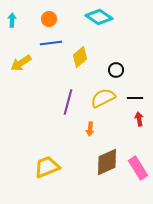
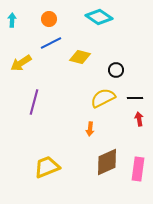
blue line: rotated 20 degrees counterclockwise
yellow diamond: rotated 55 degrees clockwise
purple line: moved 34 px left
pink rectangle: moved 1 px down; rotated 40 degrees clockwise
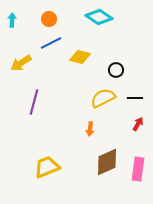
red arrow: moved 1 px left, 5 px down; rotated 40 degrees clockwise
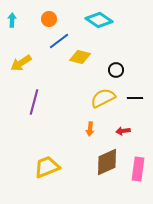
cyan diamond: moved 3 px down
blue line: moved 8 px right, 2 px up; rotated 10 degrees counterclockwise
red arrow: moved 15 px left, 7 px down; rotated 128 degrees counterclockwise
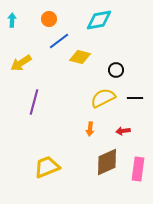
cyan diamond: rotated 44 degrees counterclockwise
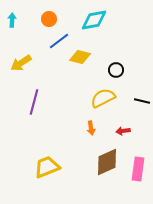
cyan diamond: moved 5 px left
black line: moved 7 px right, 3 px down; rotated 14 degrees clockwise
orange arrow: moved 1 px right, 1 px up; rotated 16 degrees counterclockwise
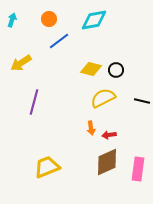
cyan arrow: rotated 16 degrees clockwise
yellow diamond: moved 11 px right, 12 px down
red arrow: moved 14 px left, 4 px down
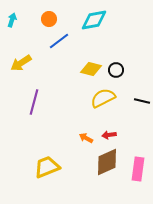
orange arrow: moved 5 px left, 10 px down; rotated 128 degrees clockwise
